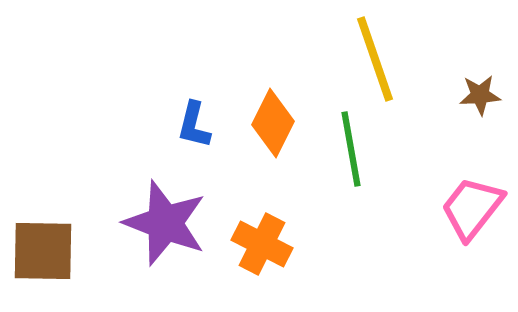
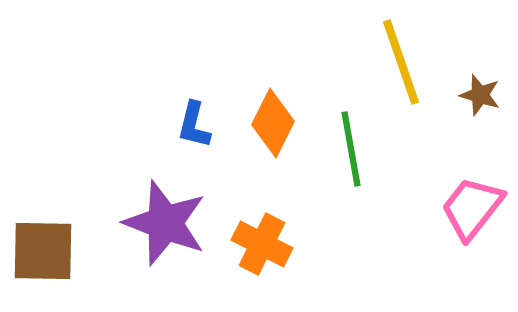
yellow line: moved 26 px right, 3 px down
brown star: rotated 21 degrees clockwise
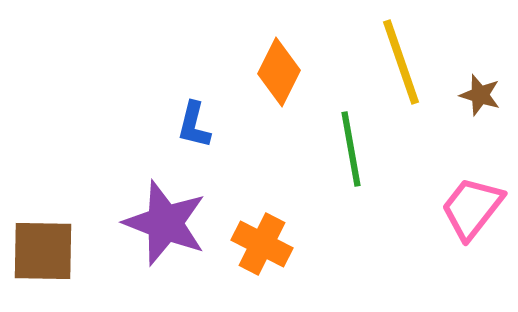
orange diamond: moved 6 px right, 51 px up
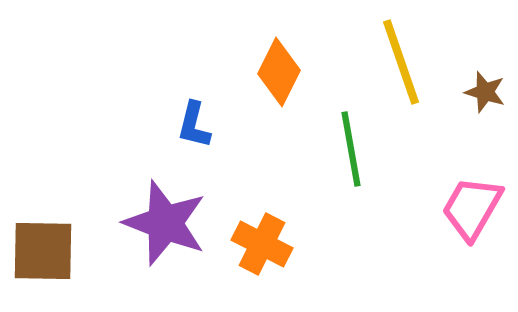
brown star: moved 5 px right, 3 px up
pink trapezoid: rotated 8 degrees counterclockwise
